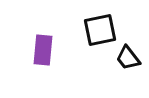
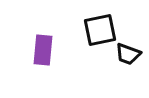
black trapezoid: moved 4 px up; rotated 32 degrees counterclockwise
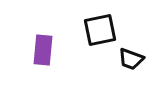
black trapezoid: moved 3 px right, 5 px down
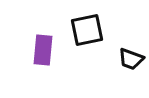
black square: moved 13 px left
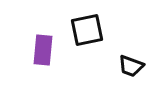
black trapezoid: moved 7 px down
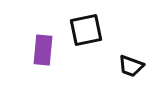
black square: moved 1 px left
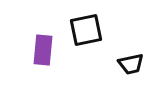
black trapezoid: moved 2 px up; rotated 32 degrees counterclockwise
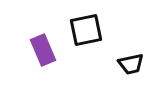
purple rectangle: rotated 28 degrees counterclockwise
